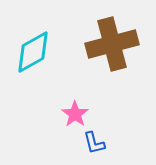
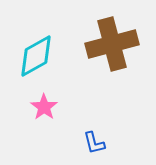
cyan diamond: moved 3 px right, 4 px down
pink star: moved 31 px left, 7 px up
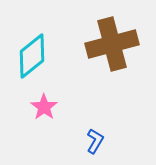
cyan diamond: moved 4 px left; rotated 9 degrees counterclockwise
blue L-shape: moved 1 px right, 2 px up; rotated 135 degrees counterclockwise
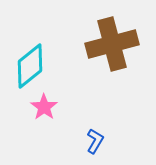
cyan diamond: moved 2 px left, 10 px down
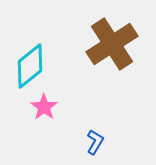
brown cross: rotated 18 degrees counterclockwise
blue L-shape: moved 1 px down
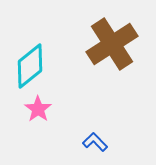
pink star: moved 6 px left, 2 px down
blue L-shape: rotated 75 degrees counterclockwise
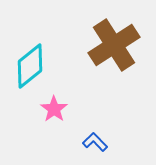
brown cross: moved 2 px right, 1 px down
pink star: moved 16 px right
